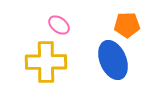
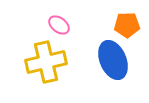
yellow cross: rotated 12 degrees counterclockwise
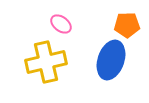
pink ellipse: moved 2 px right, 1 px up
blue ellipse: moved 2 px left; rotated 42 degrees clockwise
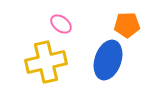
blue ellipse: moved 3 px left
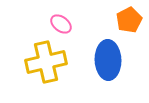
orange pentagon: moved 2 px right, 5 px up; rotated 25 degrees counterclockwise
blue ellipse: rotated 21 degrees counterclockwise
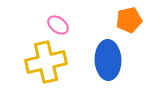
orange pentagon: rotated 15 degrees clockwise
pink ellipse: moved 3 px left, 1 px down
